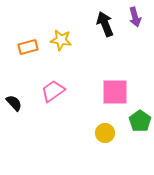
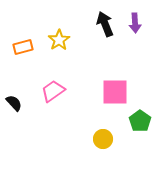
purple arrow: moved 6 px down; rotated 12 degrees clockwise
yellow star: moved 2 px left; rotated 30 degrees clockwise
orange rectangle: moved 5 px left
yellow circle: moved 2 px left, 6 px down
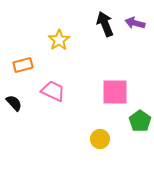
purple arrow: rotated 108 degrees clockwise
orange rectangle: moved 18 px down
pink trapezoid: rotated 60 degrees clockwise
yellow circle: moved 3 px left
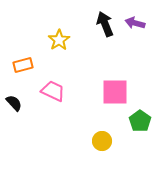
yellow circle: moved 2 px right, 2 px down
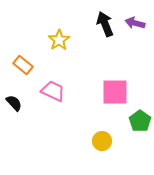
orange rectangle: rotated 54 degrees clockwise
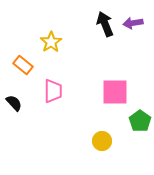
purple arrow: moved 2 px left; rotated 24 degrees counterclockwise
yellow star: moved 8 px left, 2 px down
pink trapezoid: rotated 65 degrees clockwise
